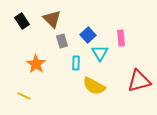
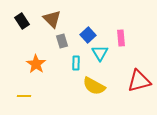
yellow line: rotated 24 degrees counterclockwise
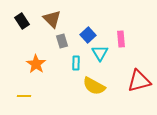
pink rectangle: moved 1 px down
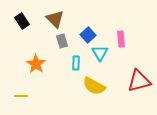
brown triangle: moved 3 px right
yellow line: moved 3 px left
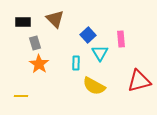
black rectangle: moved 1 px right, 1 px down; rotated 56 degrees counterclockwise
gray rectangle: moved 27 px left, 2 px down
orange star: moved 3 px right
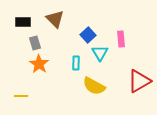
red triangle: rotated 15 degrees counterclockwise
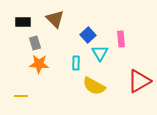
orange star: rotated 30 degrees counterclockwise
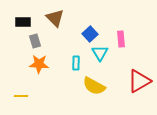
brown triangle: moved 1 px up
blue square: moved 2 px right, 1 px up
gray rectangle: moved 2 px up
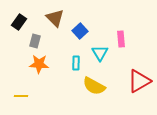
black rectangle: moved 4 px left; rotated 56 degrees counterclockwise
blue square: moved 10 px left, 3 px up
gray rectangle: rotated 32 degrees clockwise
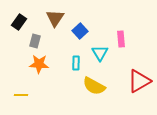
brown triangle: rotated 18 degrees clockwise
yellow line: moved 1 px up
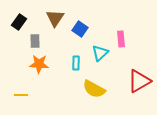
blue square: moved 2 px up; rotated 14 degrees counterclockwise
gray rectangle: rotated 16 degrees counterclockwise
cyan triangle: rotated 18 degrees clockwise
yellow semicircle: moved 3 px down
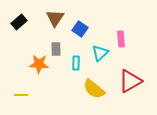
black rectangle: rotated 14 degrees clockwise
gray rectangle: moved 21 px right, 8 px down
red triangle: moved 9 px left
yellow semicircle: rotated 10 degrees clockwise
